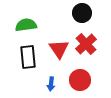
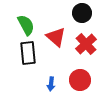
green semicircle: rotated 70 degrees clockwise
red triangle: moved 3 px left, 12 px up; rotated 15 degrees counterclockwise
black rectangle: moved 4 px up
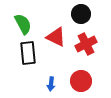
black circle: moved 1 px left, 1 px down
green semicircle: moved 3 px left, 1 px up
red triangle: rotated 15 degrees counterclockwise
red cross: rotated 15 degrees clockwise
red circle: moved 1 px right, 1 px down
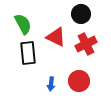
red circle: moved 2 px left
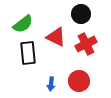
green semicircle: rotated 80 degrees clockwise
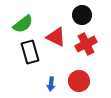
black circle: moved 1 px right, 1 px down
black rectangle: moved 2 px right, 1 px up; rotated 10 degrees counterclockwise
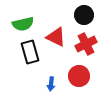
black circle: moved 2 px right
green semicircle: rotated 25 degrees clockwise
red circle: moved 5 px up
